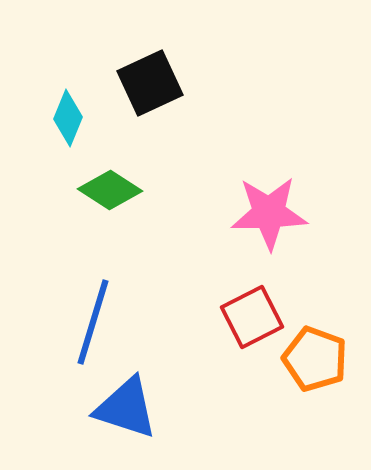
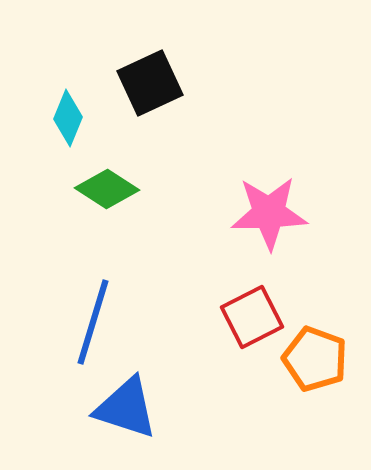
green diamond: moved 3 px left, 1 px up
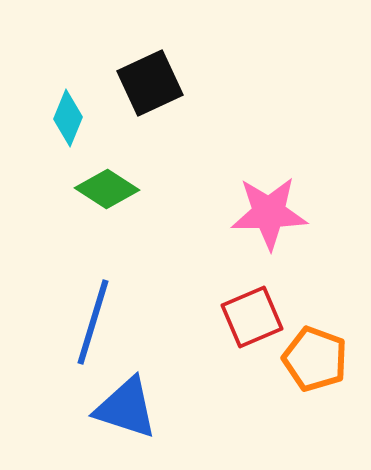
red square: rotated 4 degrees clockwise
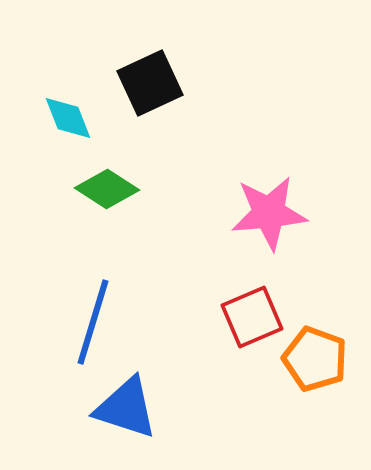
cyan diamond: rotated 44 degrees counterclockwise
pink star: rotated 4 degrees counterclockwise
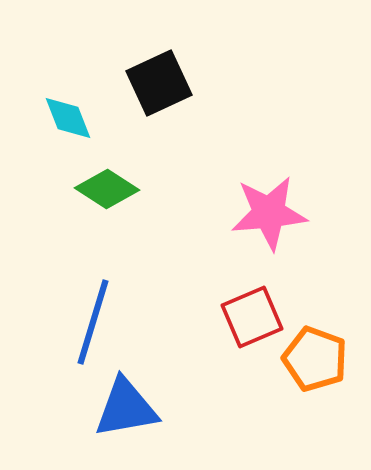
black square: moved 9 px right
blue triangle: rotated 28 degrees counterclockwise
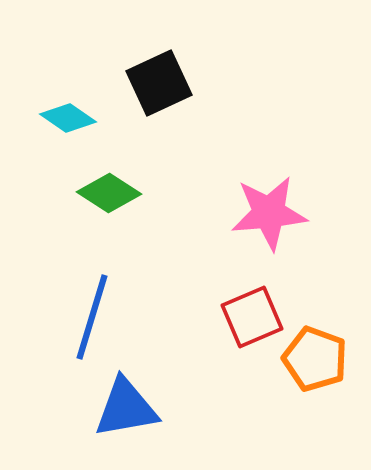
cyan diamond: rotated 34 degrees counterclockwise
green diamond: moved 2 px right, 4 px down
blue line: moved 1 px left, 5 px up
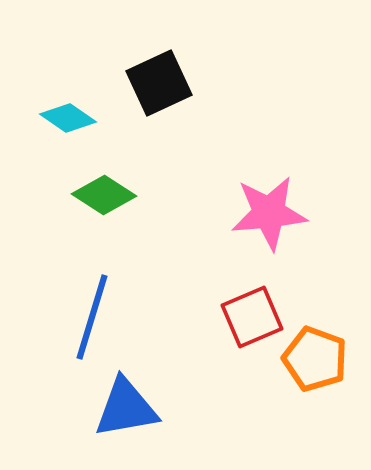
green diamond: moved 5 px left, 2 px down
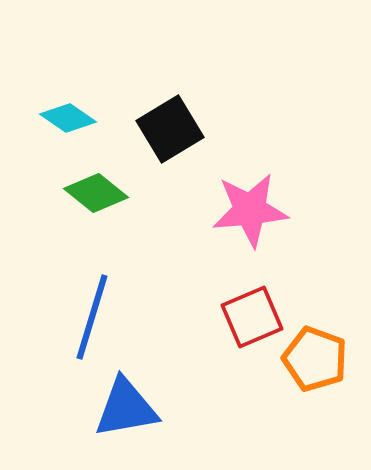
black square: moved 11 px right, 46 px down; rotated 6 degrees counterclockwise
green diamond: moved 8 px left, 2 px up; rotated 6 degrees clockwise
pink star: moved 19 px left, 3 px up
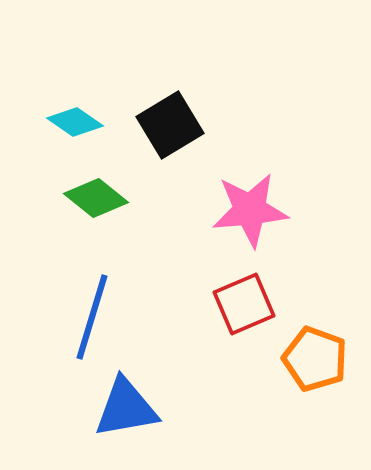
cyan diamond: moved 7 px right, 4 px down
black square: moved 4 px up
green diamond: moved 5 px down
red square: moved 8 px left, 13 px up
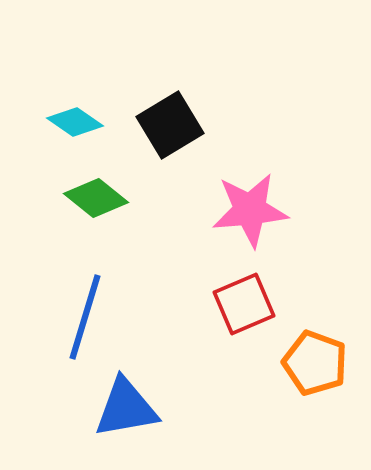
blue line: moved 7 px left
orange pentagon: moved 4 px down
